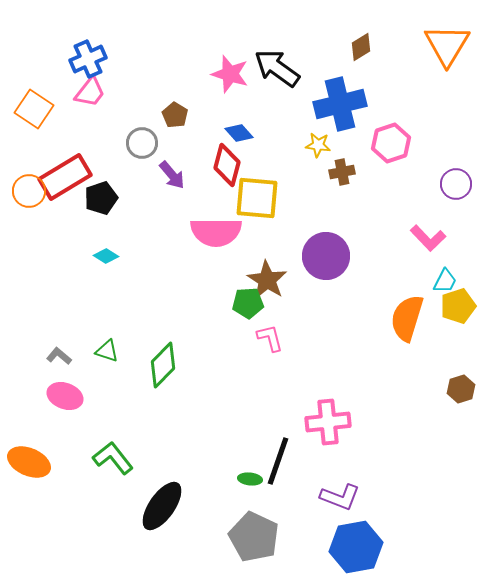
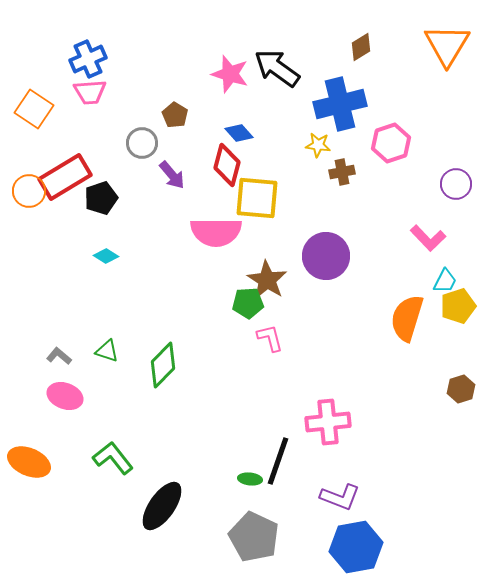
pink trapezoid at (90, 92): rotated 48 degrees clockwise
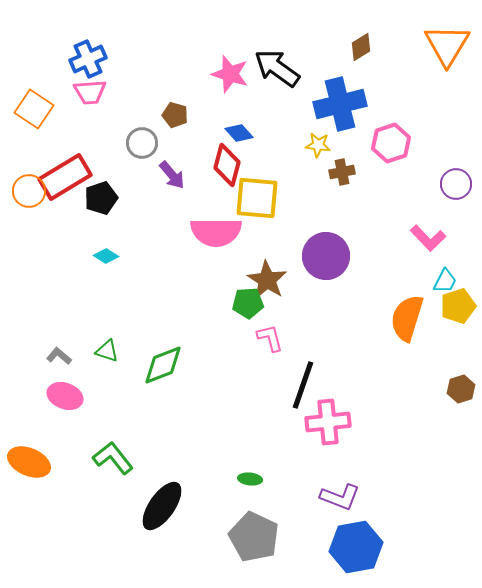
brown pentagon at (175, 115): rotated 15 degrees counterclockwise
green diamond at (163, 365): rotated 24 degrees clockwise
black line at (278, 461): moved 25 px right, 76 px up
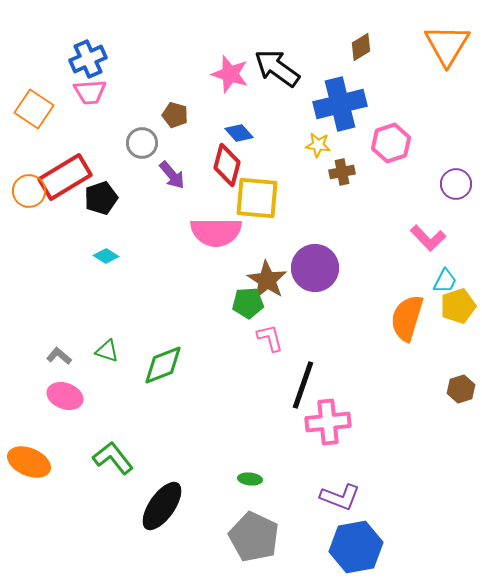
purple circle at (326, 256): moved 11 px left, 12 px down
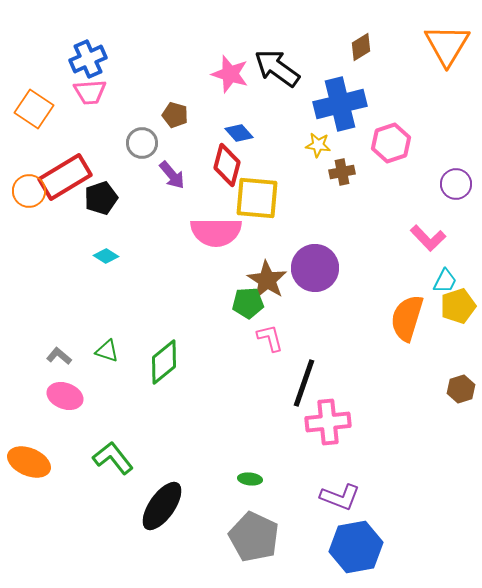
green diamond at (163, 365): moved 1 px right, 3 px up; rotated 18 degrees counterclockwise
black line at (303, 385): moved 1 px right, 2 px up
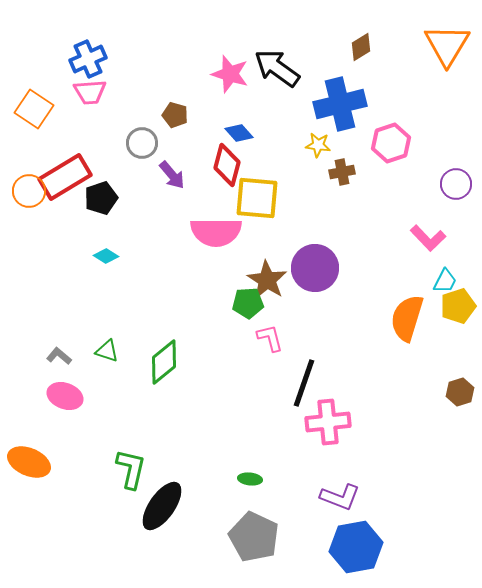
brown hexagon at (461, 389): moved 1 px left, 3 px down
green L-shape at (113, 458): moved 18 px right, 11 px down; rotated 51 degrees clockwise
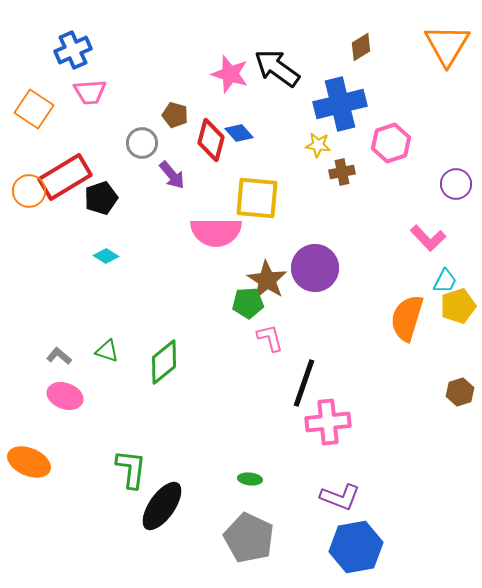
blue cross at (88, 59): moved 15 px left, 9 px up
red diamond at (227, 165): moved 16 px left, 25 px up
green L-shape at (131, 469): rotated 6 degrees counterclockwise
gray pentagon at (254, 537): moved 5 px left, 1 px down
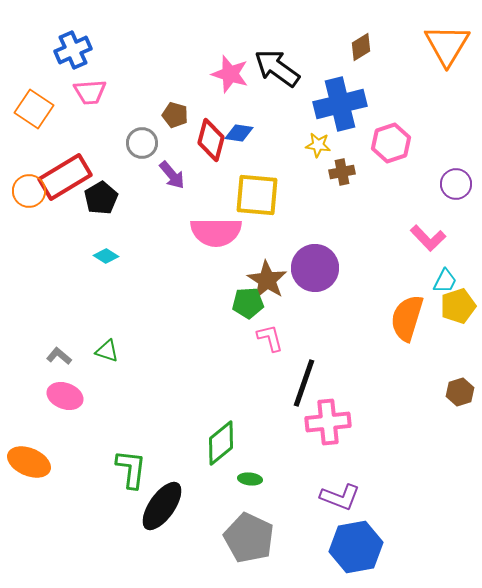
blue diamond at (239, 133): rotated 40 degrees counterclockwise
black pentagon at (101, 198): rotated 12 degrees counterclockwise
yellow square at (257, 198): moved 3 px up
green diamond at (164, 362): moved 57 px right, 81 px down
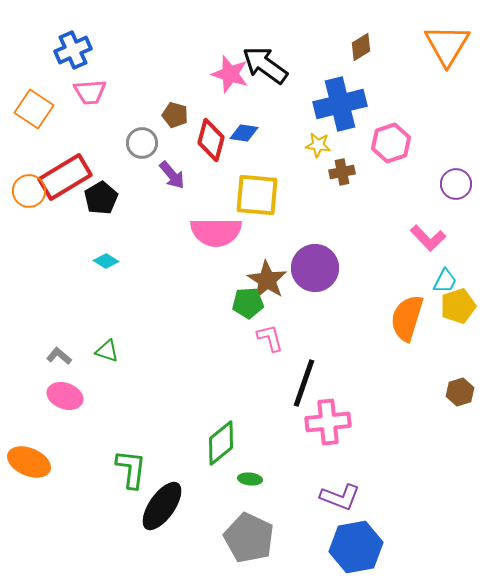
black arrow at (277, 68): moved 12 px left, 3 px up
blue diamond at (239, 133): moved 5 px right
cyan diamond at (106, 256): moved 5 px down
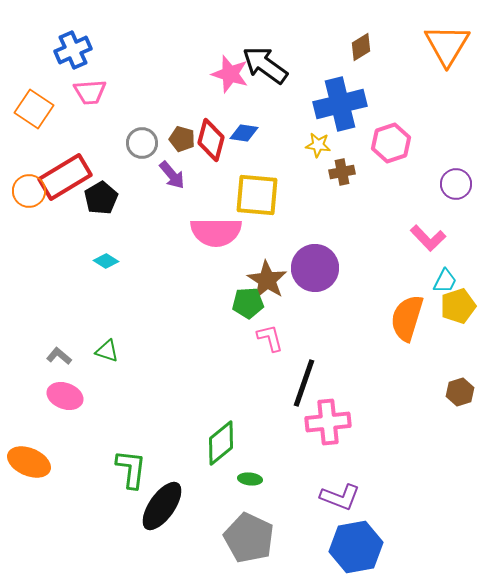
brown pentagon at (175, 115): moved 7 px right, 24 px down
